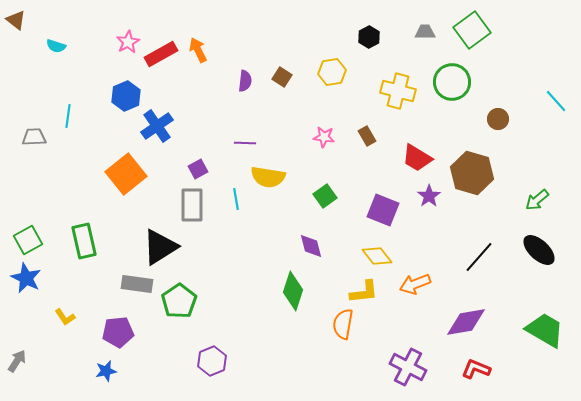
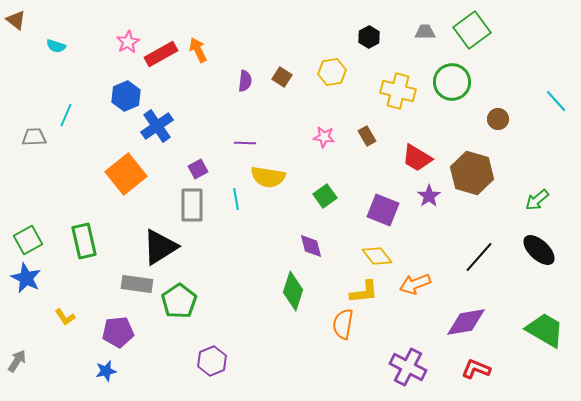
cyan line at (68, 116): moved 2 px left, 1 px up; rotated 15 degrees clockwise
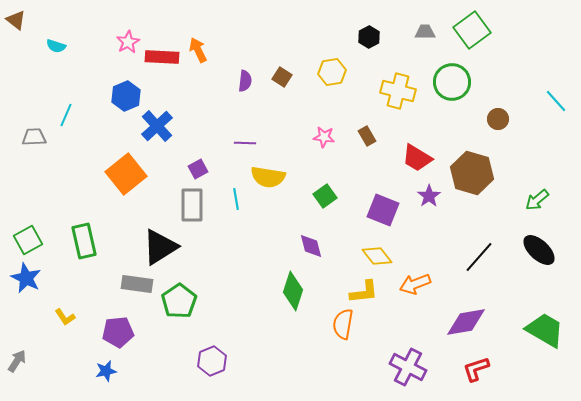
red rectangle at (161, 54): moved 1 px right, 3 px down; rotated 32 degrees clockwise
blue cross at (157, 126): rotated 8 degrees counterclockwise
red L-shape at (476, 369): rotated 40 degrees counterclockwise
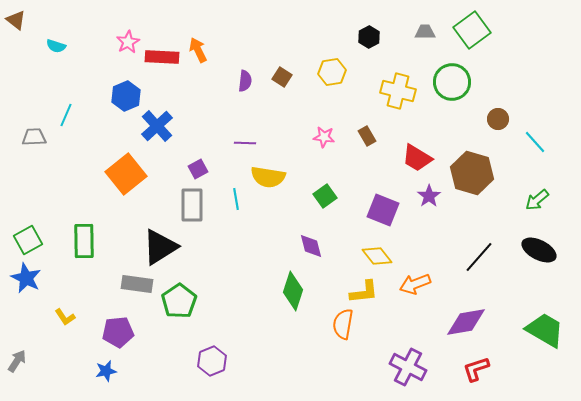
cyan line at (556, 101): moved 21 px left, 41 px down
green rectangle at (84, 241): rotated 12 degrees clockwise
black ellipse at (539, 250): rotated 16 degrees counterclockwise
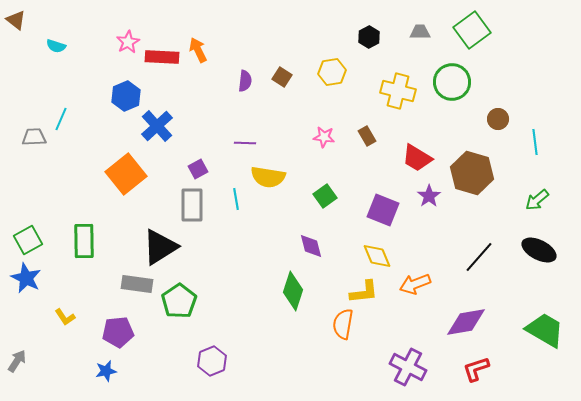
gray trapezoid at (425, 32): moved 5 px left
cyan line at (66, 115): moved 5 px left, 4 px down
cyan line at (535, 142): rotated 35 degrees clockwise
yellow diamond at (377, 256): rotated 16 degrees clockwise
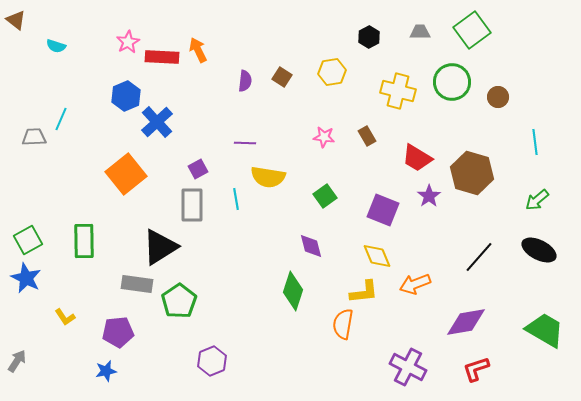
brown circle at (498, 119): moved 22 px up
blue cross at (157, 126): moved 4 px up
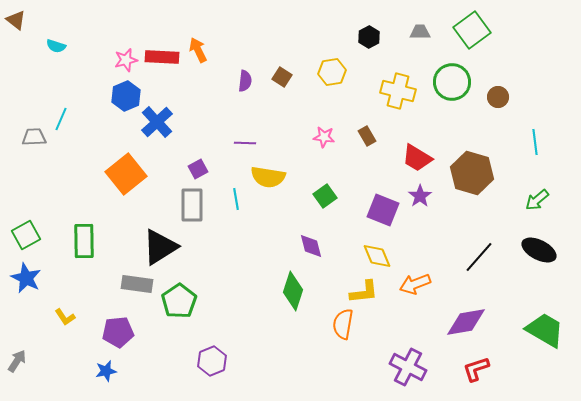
pink star at (128, 42): moved 2 px left, 18 px down; rotated 15 degrees clockwise
purple star at (429, 196): moved 9 px left
green square at (28, 240): moved 2 px left, 5 px up
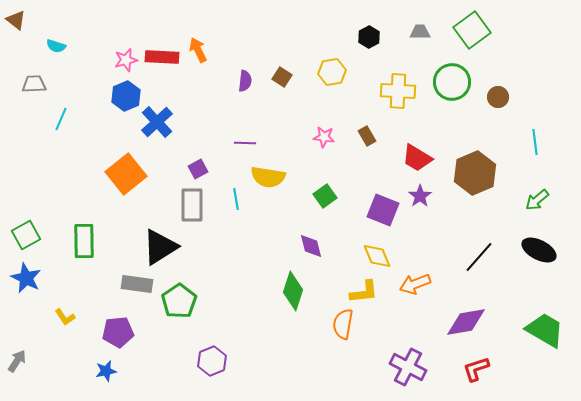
yellow cross at (398, 91): rotated 12 degrees counterclockwise
gray trapezoid at (34, 137): moved 53 px up
brown hexagon at (472, 173): moved 3 px right; rotated 21 degrees clockwise
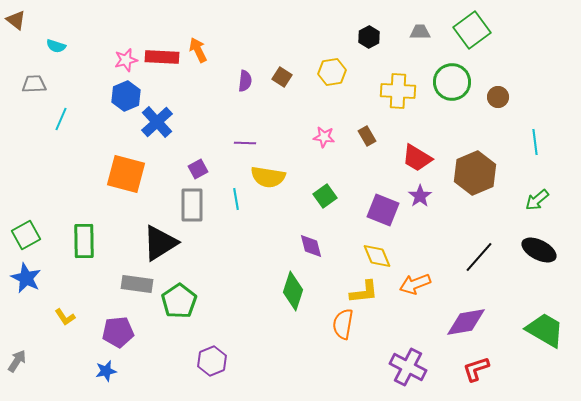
orange square at (126, 174): rotated 36 degrees counterclockwise
black triangle at (160, 247): moved 4 px up
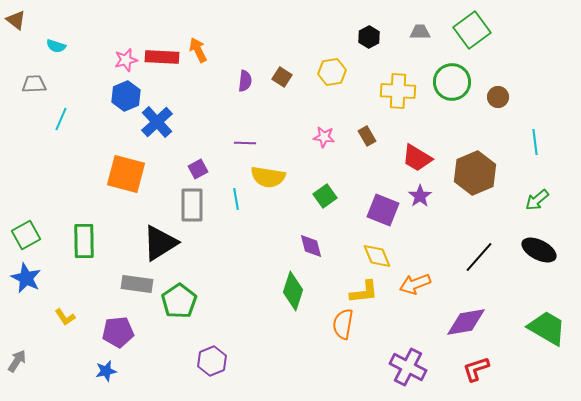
green trapezoid at (545, 330): moved 2 px right, 2 px up
